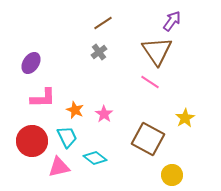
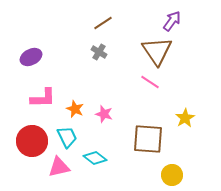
gray cross: rotated 21 degrees counterclockwise
purple ellipse: moved 6 px up; rotated 30 degrees clockwise
orange star: moved 1 px up
pink star: rotated 18 degrees counterclockwise
brown square: rotated 24 degrees counterclockwise
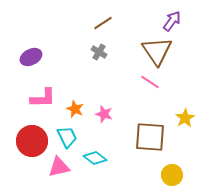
brown square: moved 2 px right, 2 px up
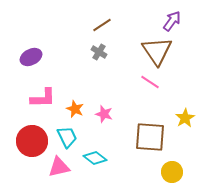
brown line: moved 1 px left, 2 px down
yellow circle: moved 3 px up
